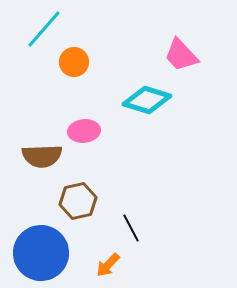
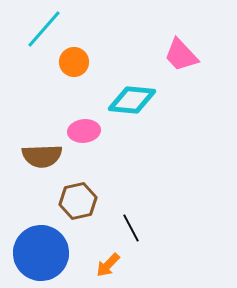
cyan diamond: moved 15 px left; rotated 12 degrees counterclockwise
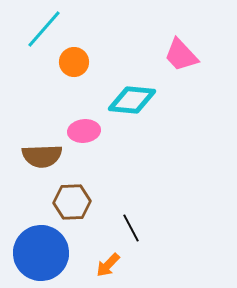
brown hexagon: moved 6 px left, 1 px down; rotated 9 degrees clockwise
